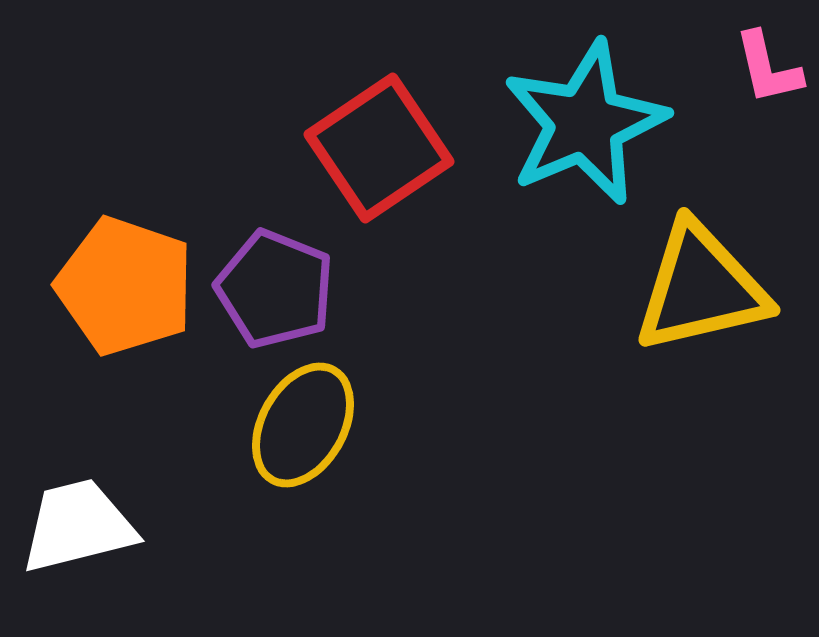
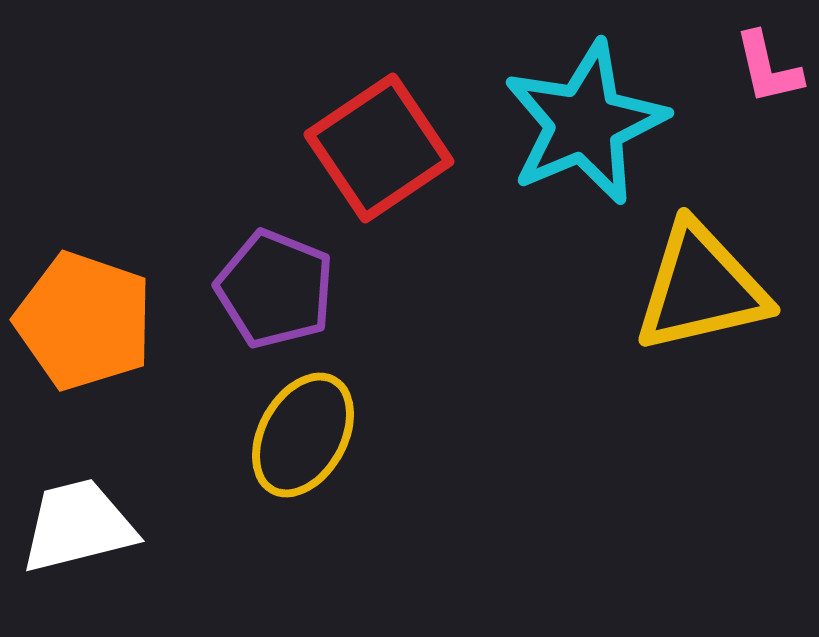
orange pentagon: moved 41 px left, 35 px down
yellow ellipse: moved 10 px down
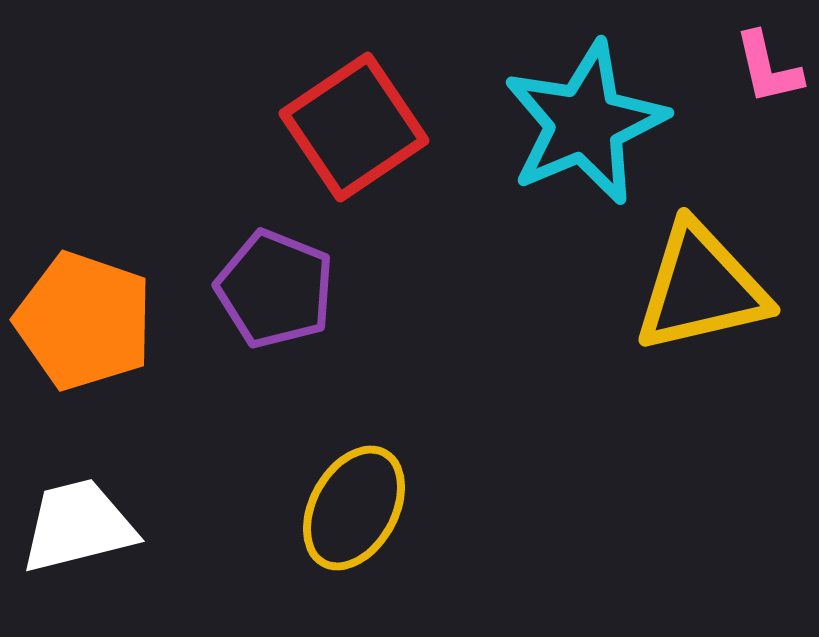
red square: moved 25 px left, 21 px up
yellow ellipse: moved 51 px right, 73 px down
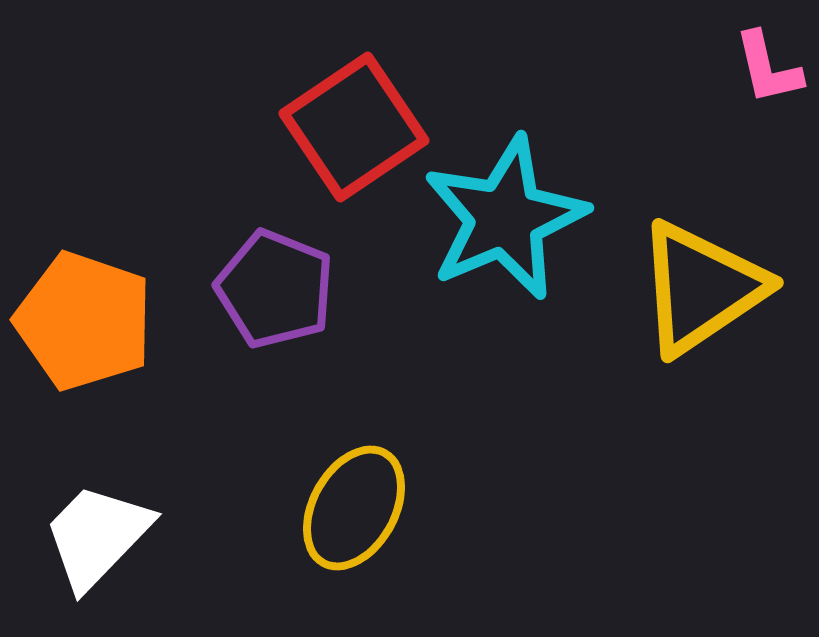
cyan star: moved 80 px left, 95 px down
yellow triangle: rotated 21 degrees counterclockwise
white trapezoid: moved 19 px right, 10 px down; rotated 32 degrees counterclockwise
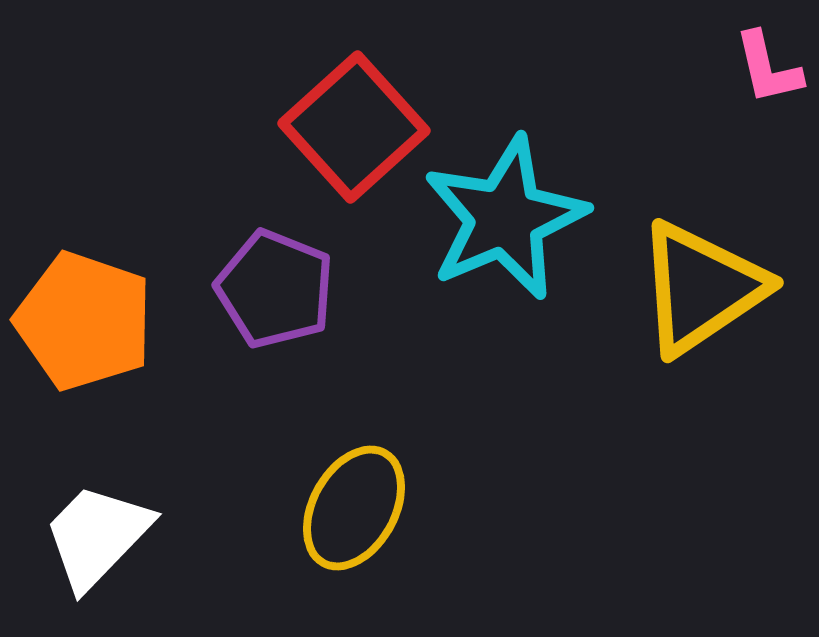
red square: rotated 8 degrees counterclockwise
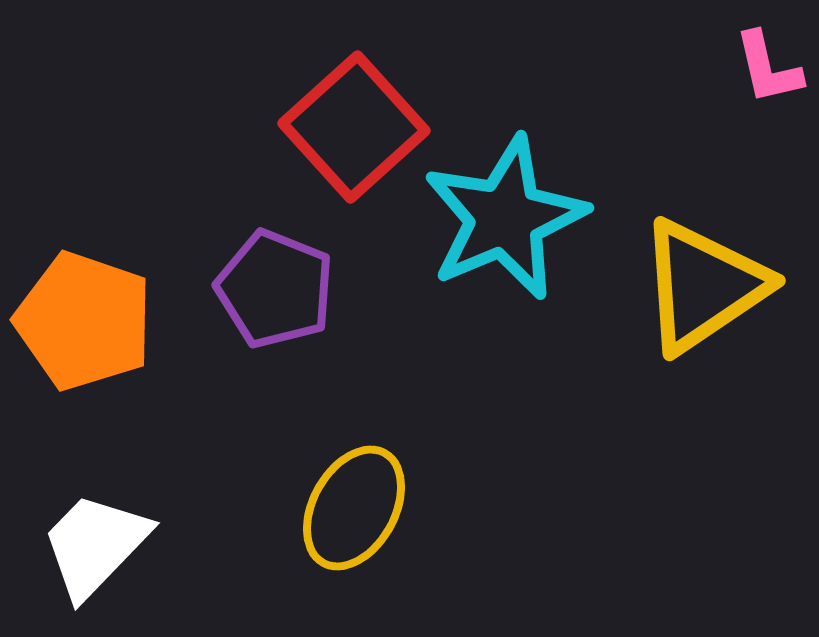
yellow triangle: moved 2 px right, 2 px up
white trapezoid: moved 2 px left, 9 px down
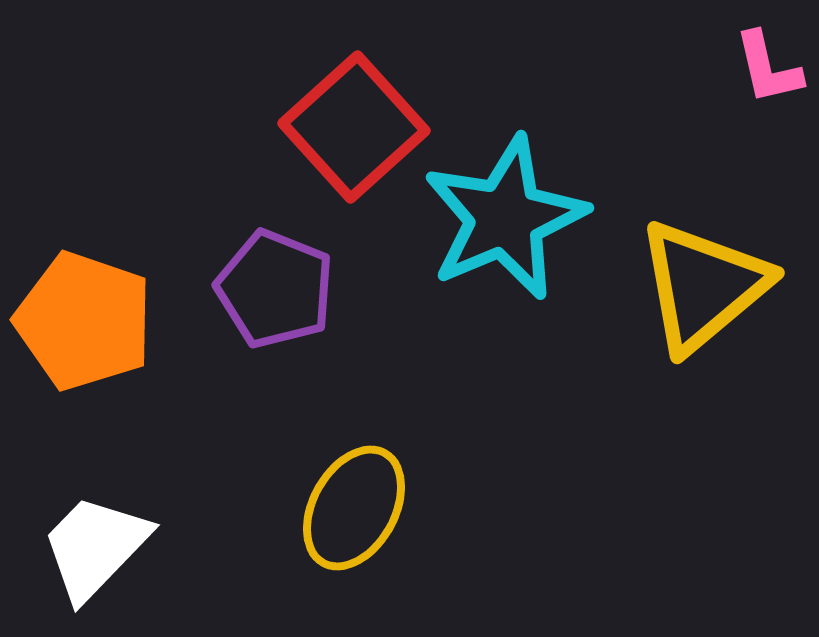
yellow triangle: rotated 6 degrees counterclockwise
white trapezoid: moved 2 px down
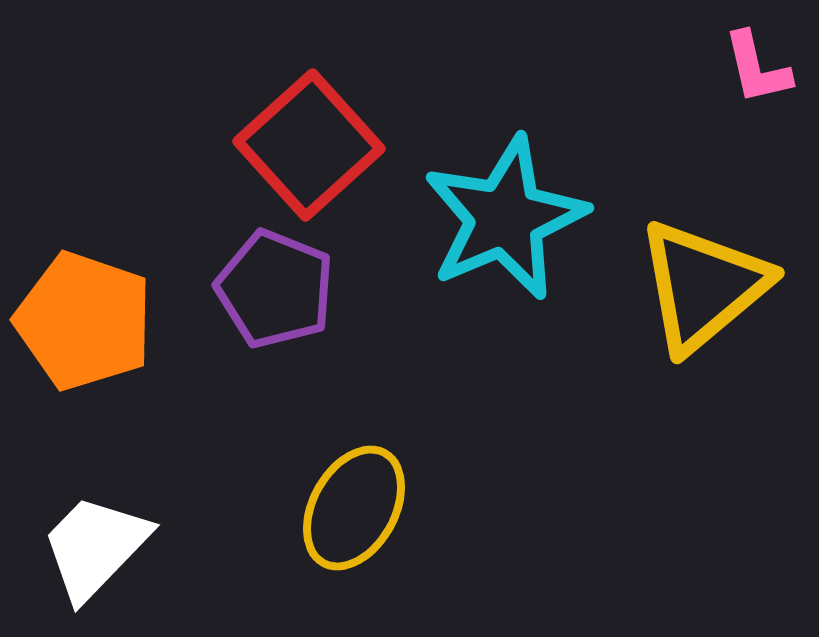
pink L-shape: moved 11 px left
red square: moved 45 px left, 18 px down
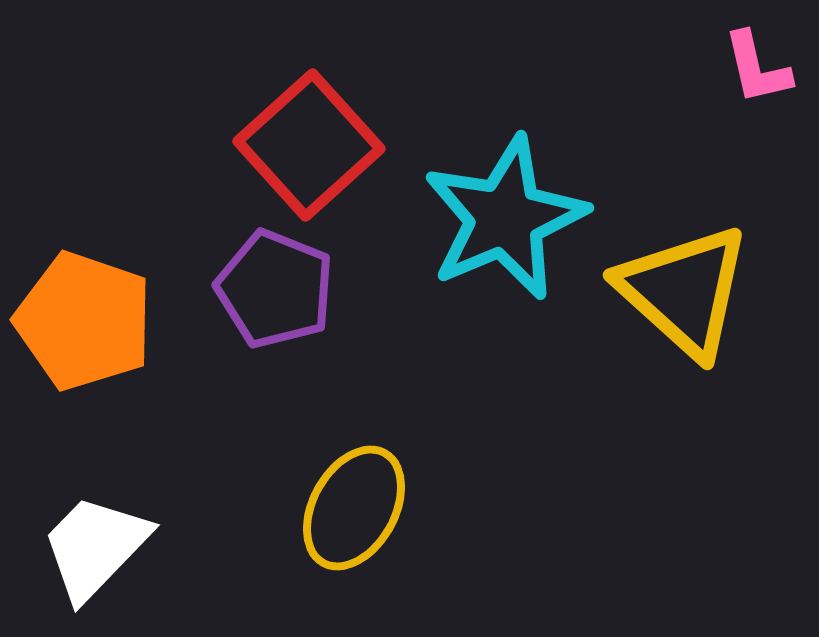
yellow triangle: moved 19 px left, 5 px down; rotated 38 degrees counterclockwise
